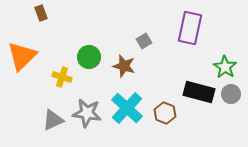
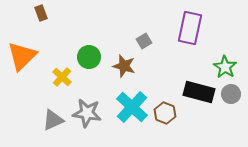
yellow cross: rotated 24 degrees clockwise
cyan cross: moved 5 px right, 1 px up
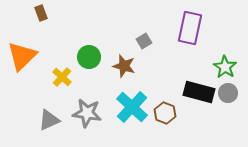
gray circle: moved 3 px left, 1 px up
gray triangle: moved 4 px left
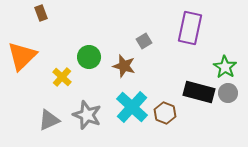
gray star: moved 2 px down; rotated 12 degrees clockwise
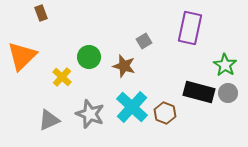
green star: moved 2 px up
gray star: moved 3 px right, 1 px up
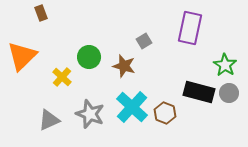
gray circle: moved 1 px right
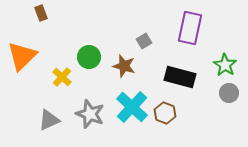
black rectangle: moved 19 px left, 15 px up
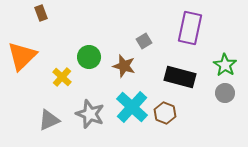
gray circle: moved 4 px left
